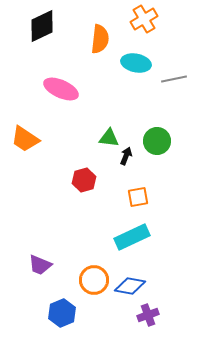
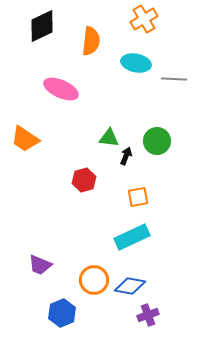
orange semicircle: moved 9 px left, 2 px down
gray line: rotated 15 degrees clockwise
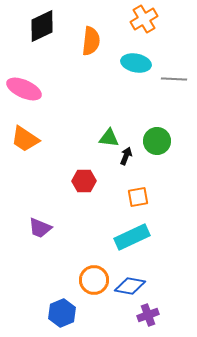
pink ellipse: moved 37 px left
red hexagon: moved 1 px down; rotated 15 degrees clockwise
purple trapezoid: moved 37 px up
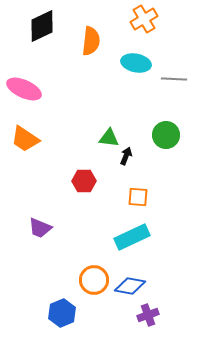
green circle: moved 9 px right, 6 px up
orange square: rotated 15 degrees clockwise
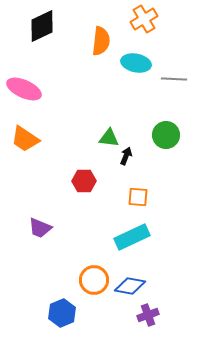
orange semicircle: moved 10 px right
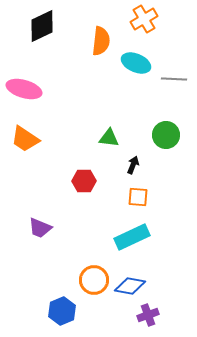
cyan ellipse: rotated 12 degrees clockwise
pink ellipse: rotated 8 degrees counterclockwise
black arrow: moved 7 px right, 9 px down
blue hexagon: moved 2 px up
